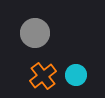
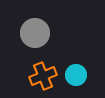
orange cross: rotated 16 degrees clockwise
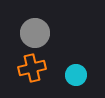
orange cross: moved 11 px left, 8 px up; rotated 8 degrees clockwise
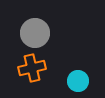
cyan circle: moved 2 px right, 6 px down
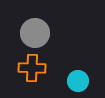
orange cross: rotated 16 degrees clockwise
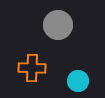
gray circle: moved 23 px right, 8 px up
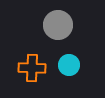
cyan circle: moved 9 px left, 16 px up
